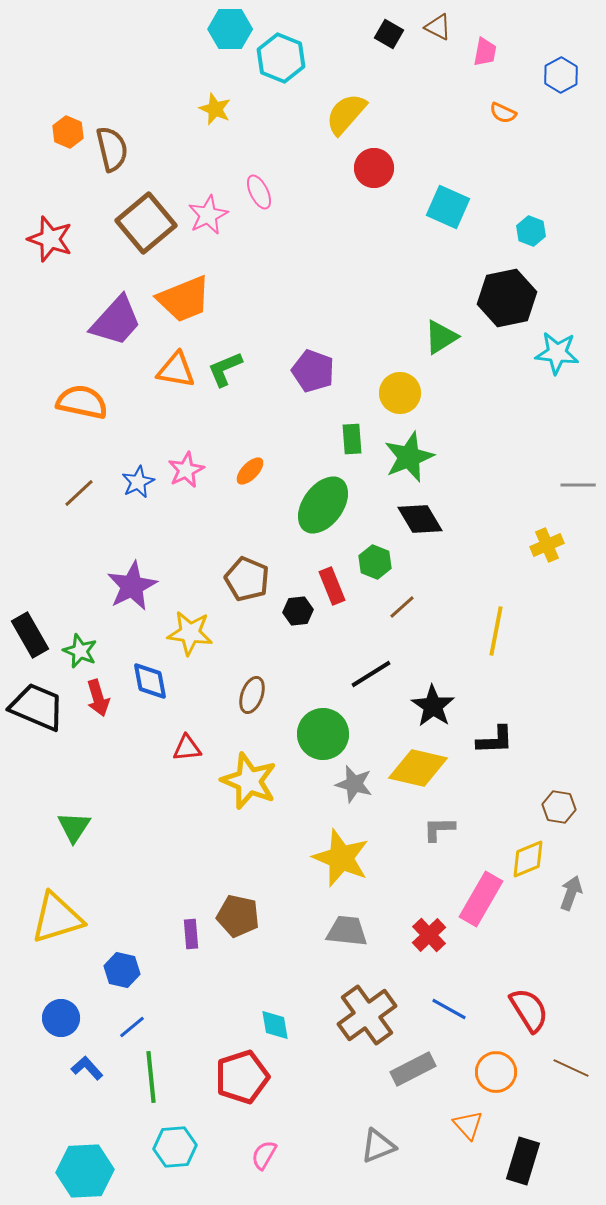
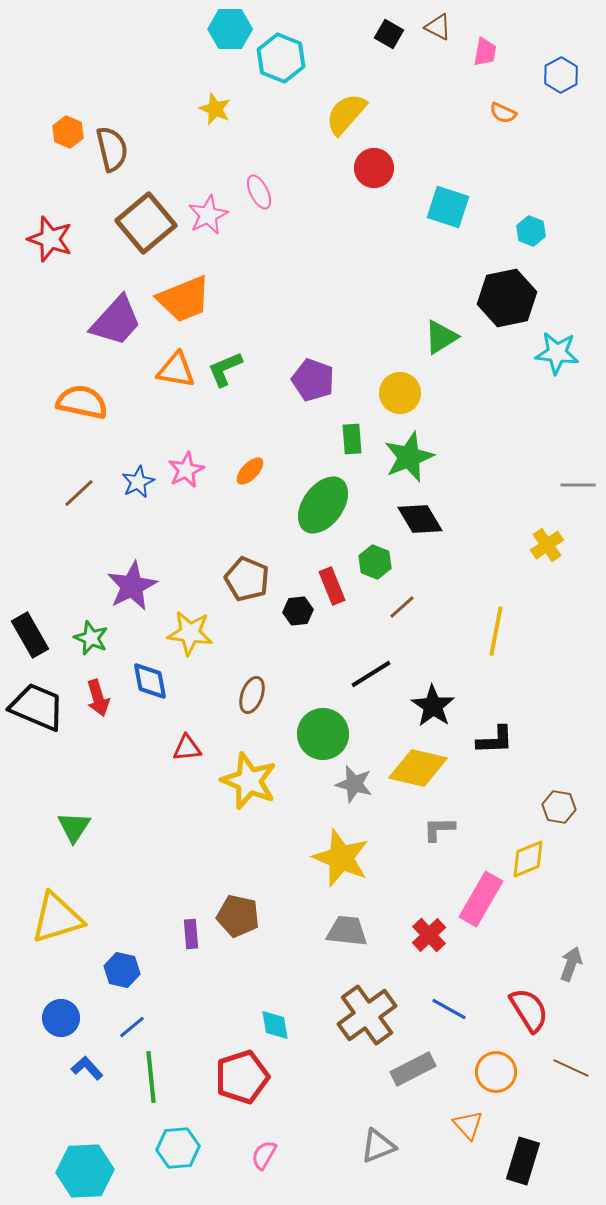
cyan square at (448, 207): rotated 6 degrees counterclockwise
purple pentagon at (313, 371): moved 9 px down
yellow cross at (547, 545): rotated 12 degrees counterclockwise
green star at (80, 651): moved 11 px right, 13 px up
gray arrow at (571, 893): moved 71 px down
cyan hexagon at (175, 1147): moved 3 px right, 1 px down
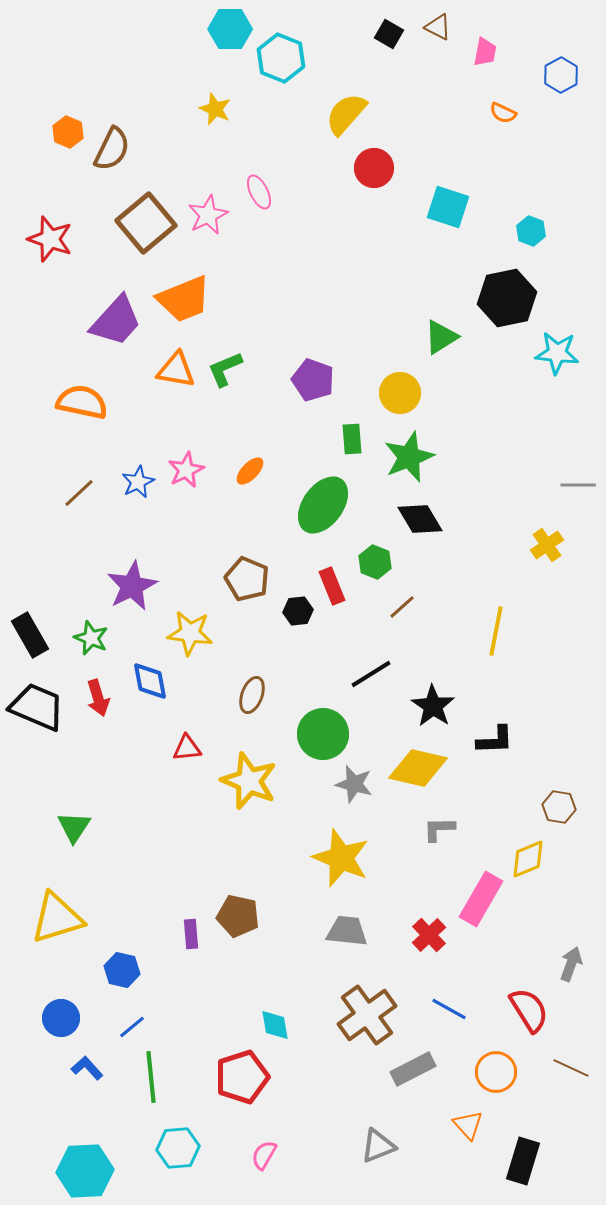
brown semicircle at (112, 149): rotated 39 degrees clockwise
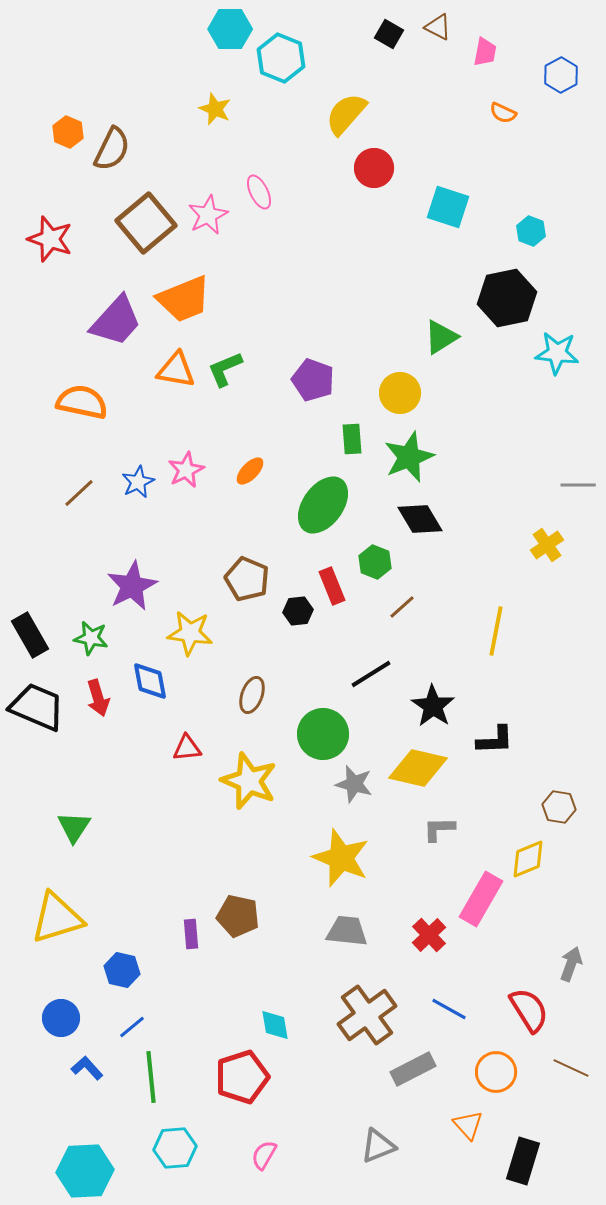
green star at (91, 638): rotated 12 degrees counterclockwise
cyan hexagon at (178, 1148): moved 3 px left
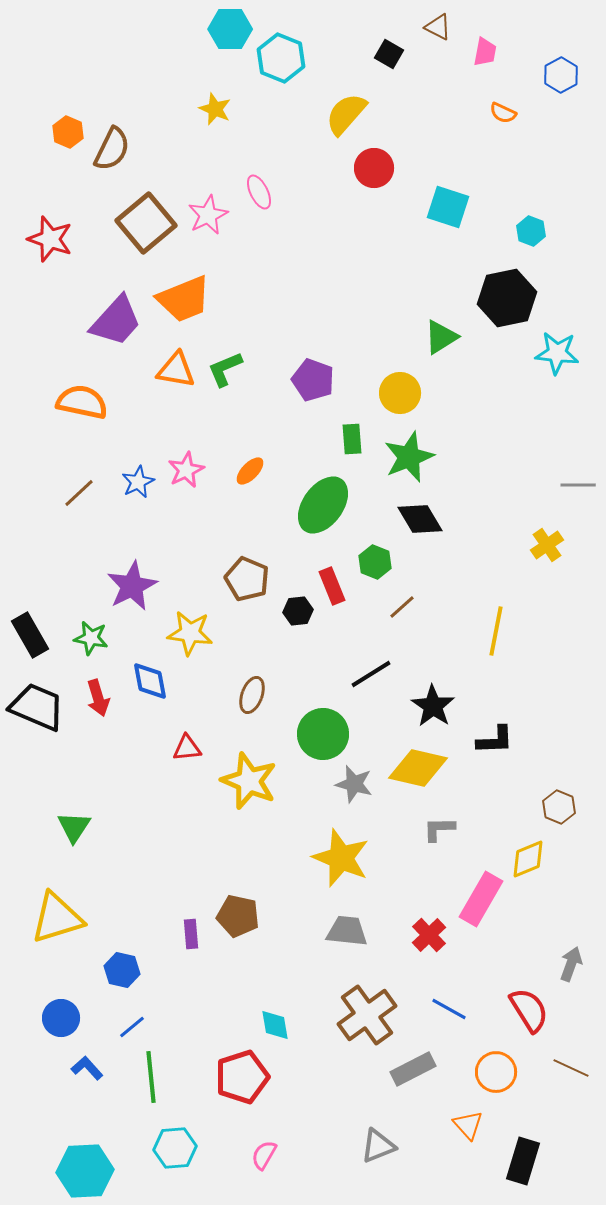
black square at (389, 34): moved 20 px down
brown hexagon at (559, 807): rotated 12 degrees clockwise
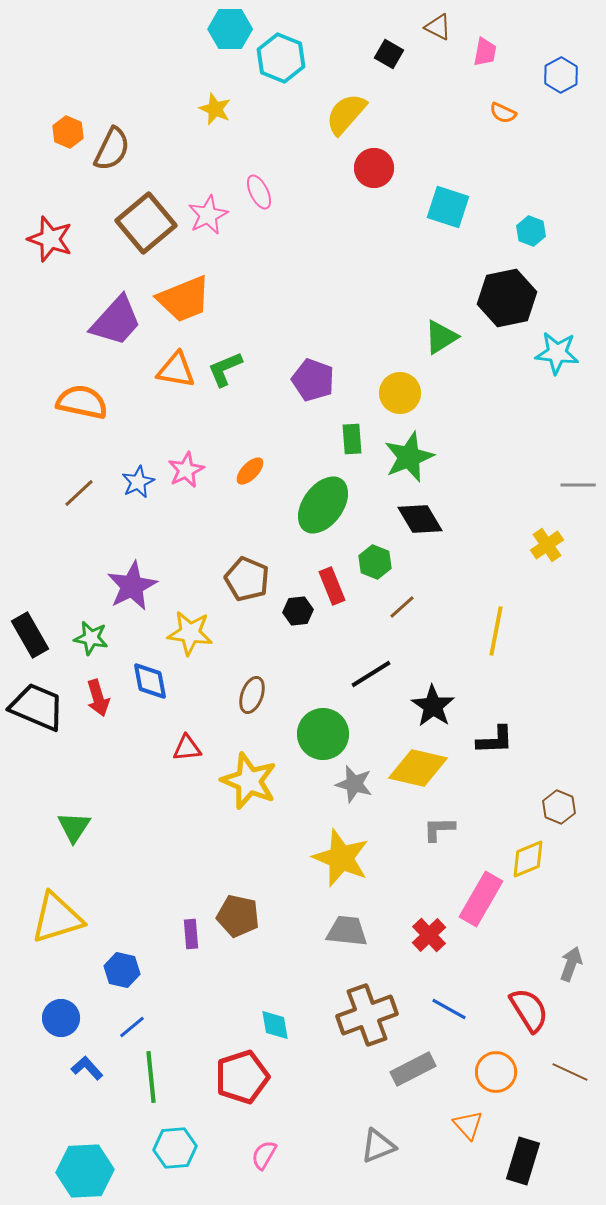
brown cross at (367, 1015): rotated 16 degrees clockwise
brown line at (571, 1068): moved 1 px left, 4 px down
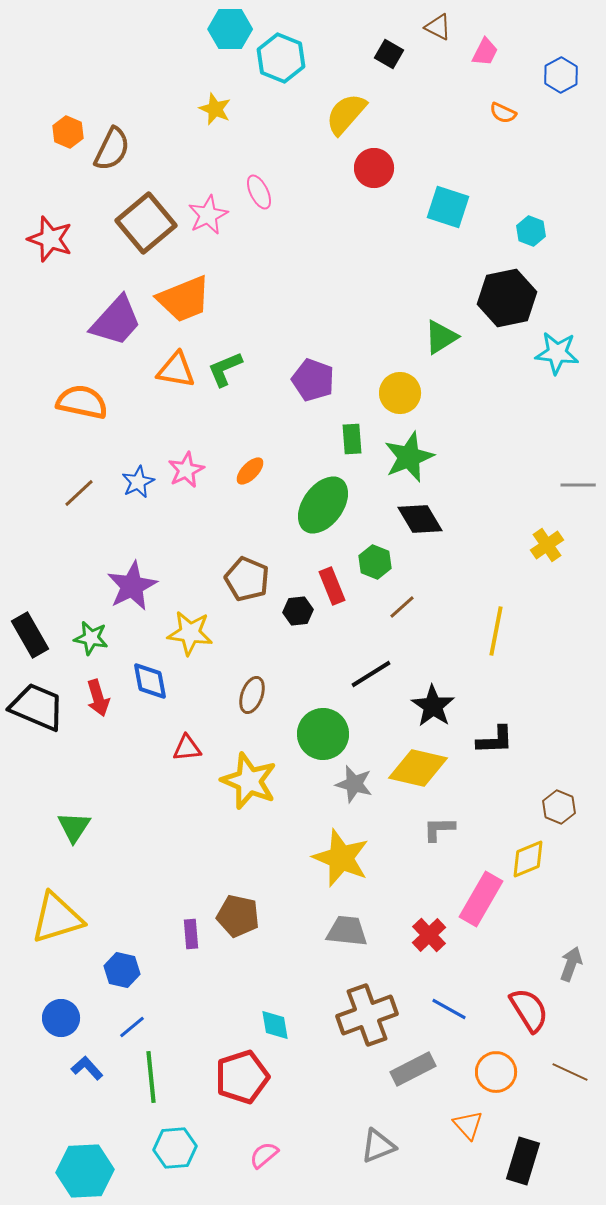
pink trapezoid at (485, 52): rotated 16 degrees clockwise
pink semicircle at (264, 1155): rotated 20 degrees clockwise
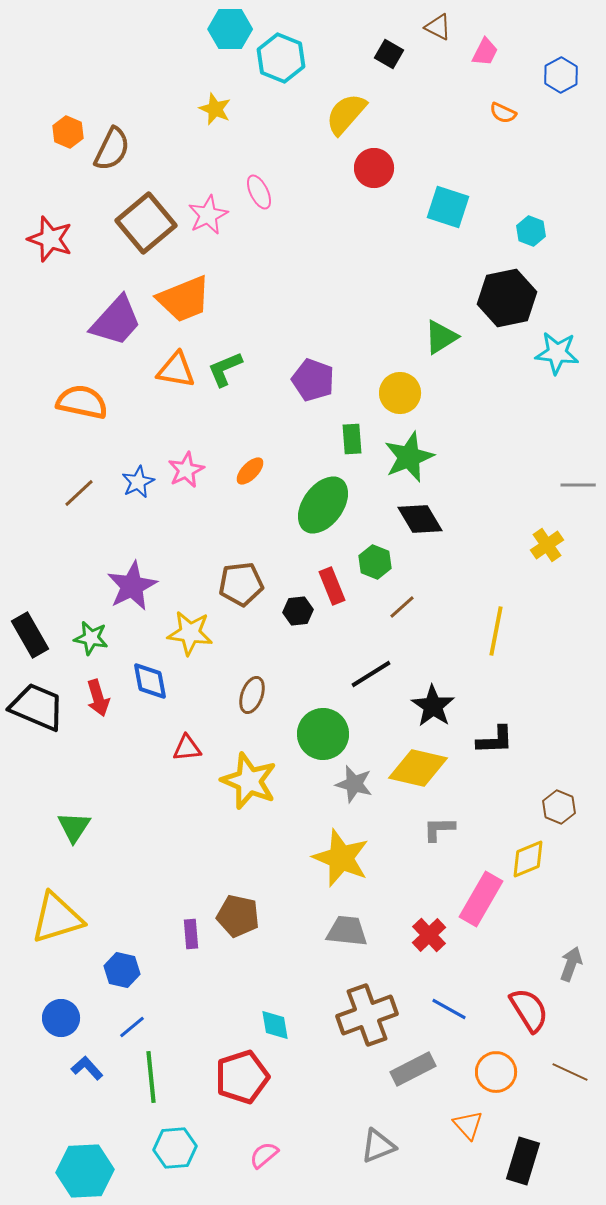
brown pentagon at (247, 579): moved 6 px left, 5 px down; rotated 30 degrees counterclockwise
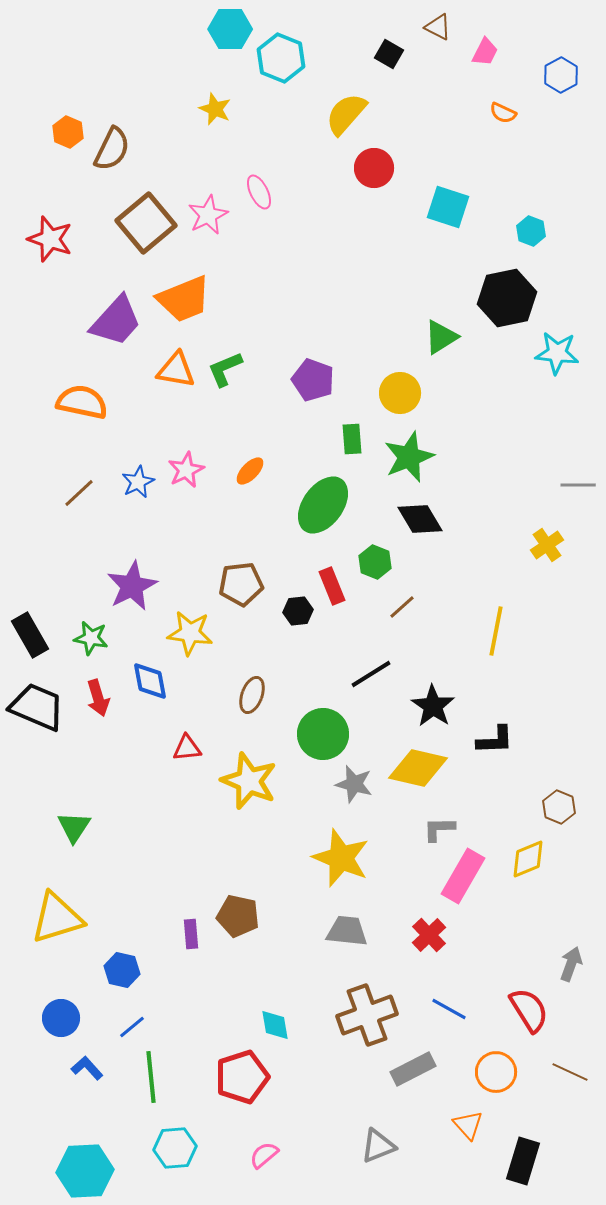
pink rectangle at (481, 899): moved 18 px left, 23 px up
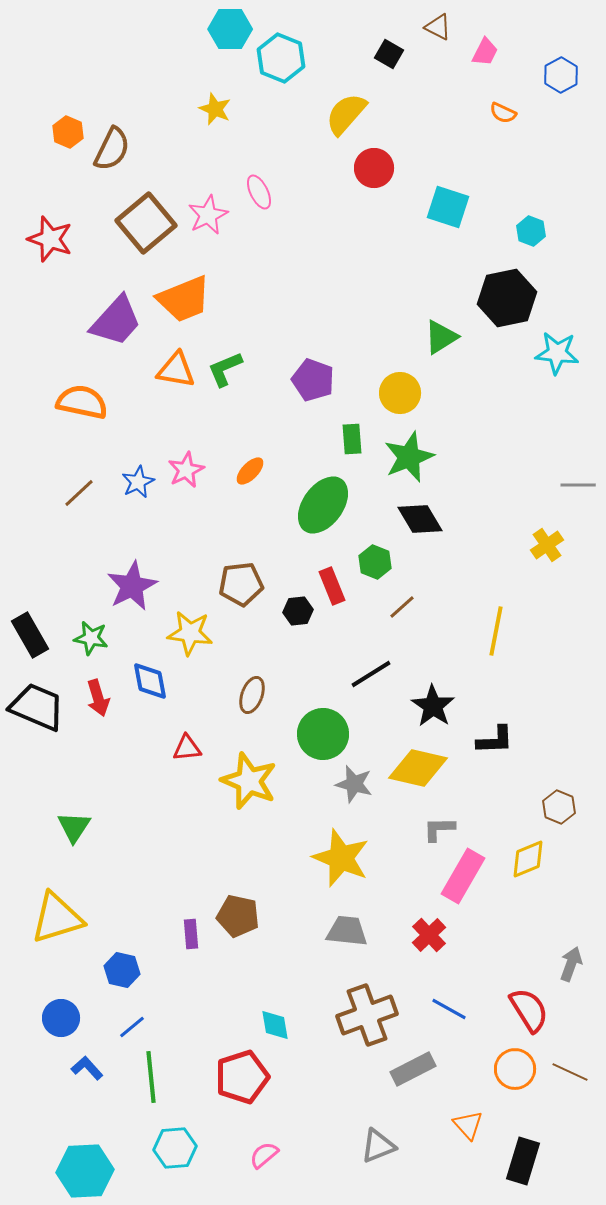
orange circle at (496, 1072): moved 19 px right, 3 px up
